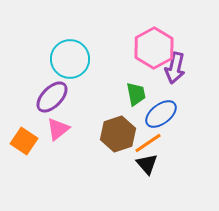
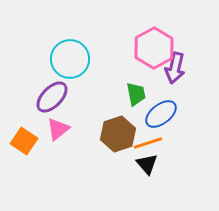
orange line: rotated 16 degrees clockwise
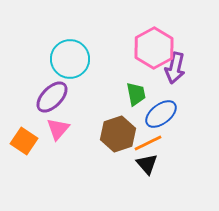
pink triangle: rotated 10 degrees counterclockwise
orange line: rotated 8 degrees counterclockwise
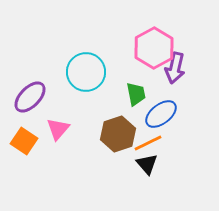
cyan circle: moved 16 px right, 13 px down
purple ellipse: moved 22 px left
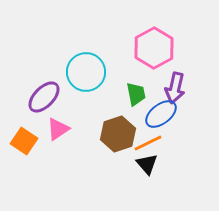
purple arrow: moved 20 px down
purple ellipse: moved 14 px right
pink triangle: rotated 15 degrees clockwise
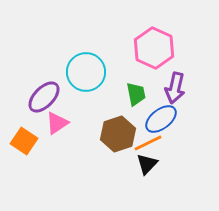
pink hexagon: rotated 6 degrees counterclockwise
blue ellipse: moved 5 px down
pink triangle: moved 1 px left, 6 px up
black triangle: rotated 25 degrees clockwise
